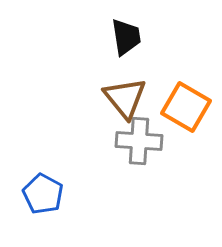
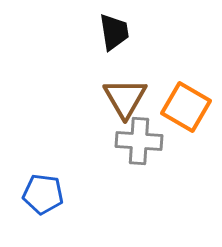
black trapezoid: moved 12 px left, 5 px up
brown triangle: rotated 9 degrees clockwise
blue pentagon: rotated 21 degrees counterclockwise
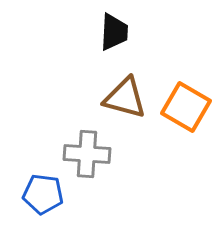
black trapezoid: rotated 12 degrees clockwise
brown triangle: rotated 45 degrees counterclockwise
gray cross: moved 52 px left, 13 px down
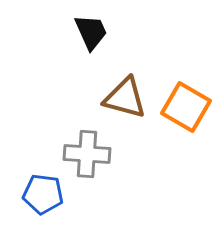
black trapezoid: moved 23 px left; rotated 27 degrees counterclockwise
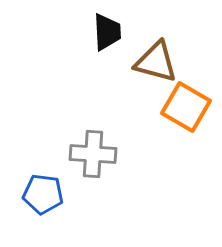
black trapezoid: moved 16 px right; rotated 21 degrees clockwise
brown triangle: moved 31 px right, 36 px up
gray cross: moved 6 px right
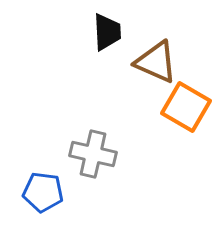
brown triangle: rotated 9 degrees clockwise
gray cross: rotated 9 degrees clockwise
blue pentagon: moved 2 px up
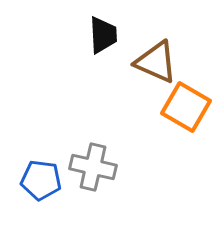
black trapezoid: moved 4 px left, 3 px down
gray cross: moved 13 px down
blue pentagon: moved 2 px left, 12 px up
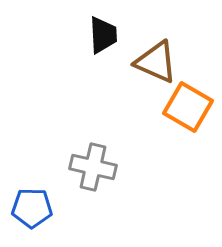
orange square: moved 2 px right
blue pentagon: moved 9 px left, 28 px down; rotated 6 degrees counterclockwise
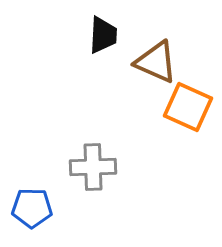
black trapezoid: rotated 6 degrees clockwise
orange square: rotated 6 degrees counterclockwise
gray cross: rotated 15 degrees counterclockwise
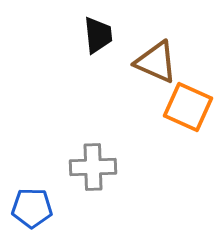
black trapezoid: moved 5 px left; rotated 9 degrees counterclockwise
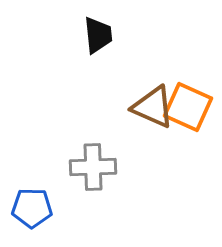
brown triangle: moved 3 px left, 45 px down
